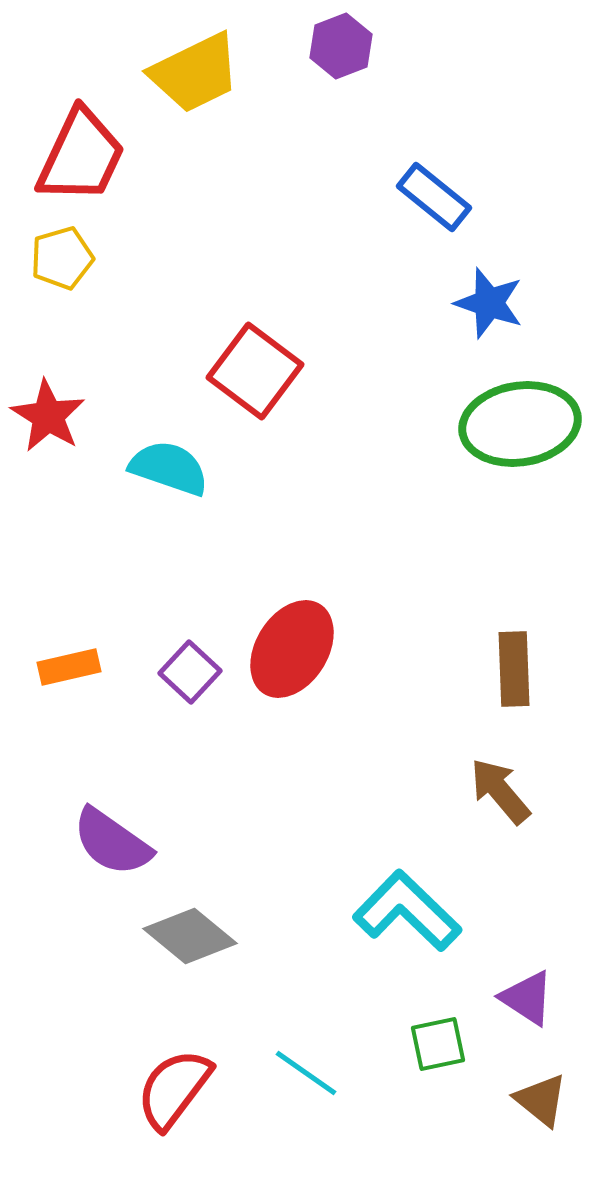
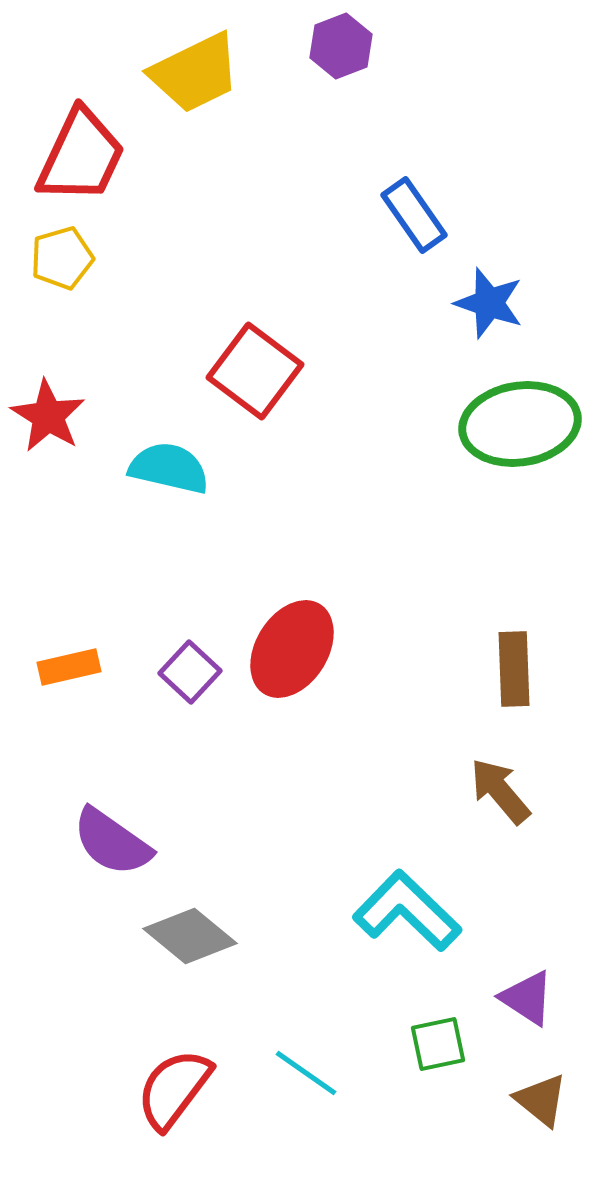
blue rectangle: moved 20 px left, 18 px down; rotated 16 degrees clockwise
cyan semicircle: rotated 6 degrees counterclockwise
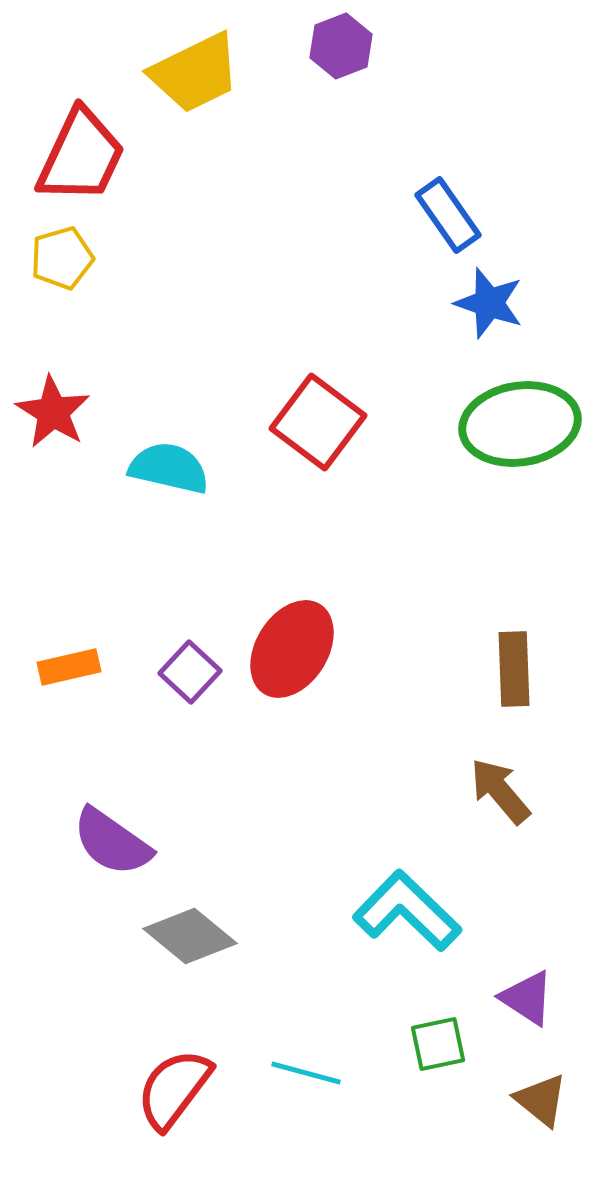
blue rectangle: moved 34 px right
red square: moved 63 px right, 51 px down
red star: moved 5 px right, 4 px up
cyan line: rotated 20 degrees counterclockwise
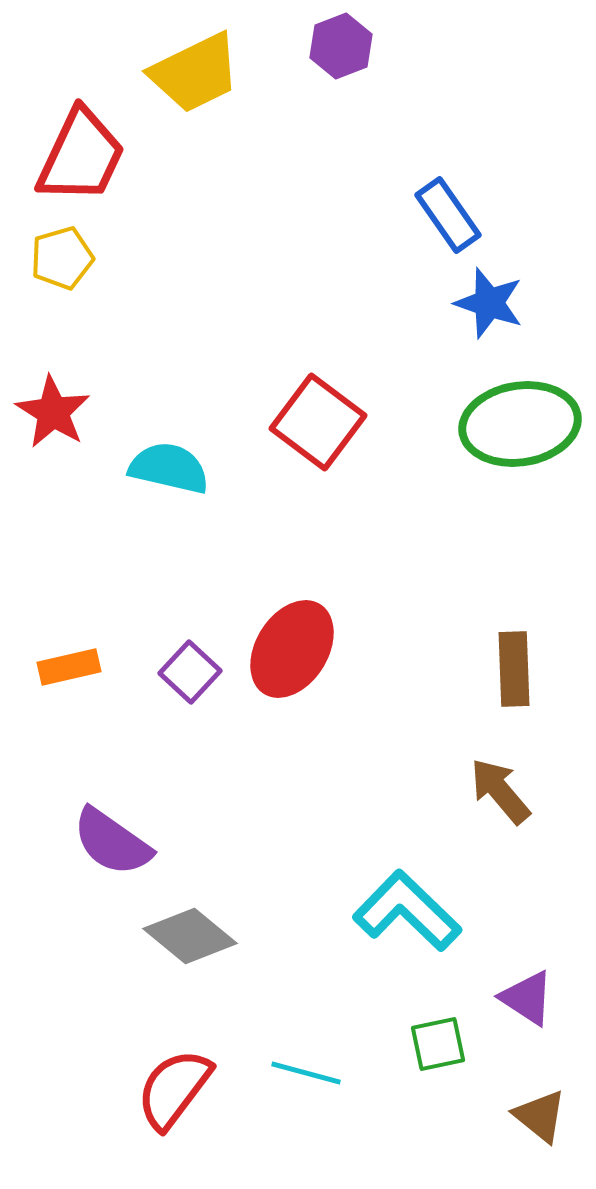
brown triangle: moved 1 px left, 16 px down
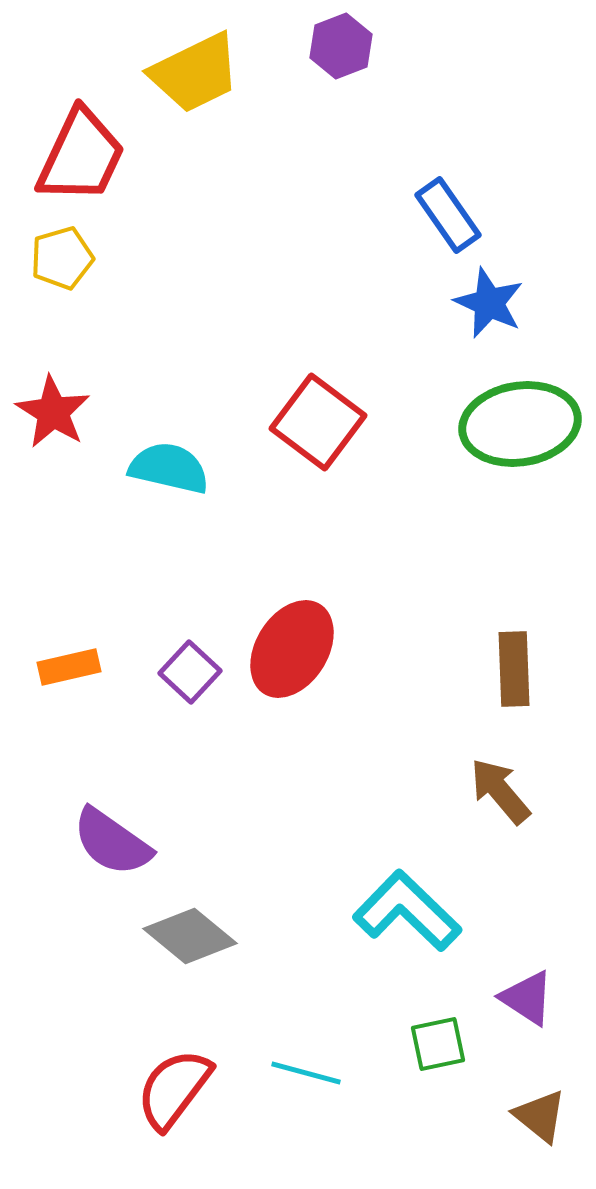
blue star: rotated 6 degrees clockwise
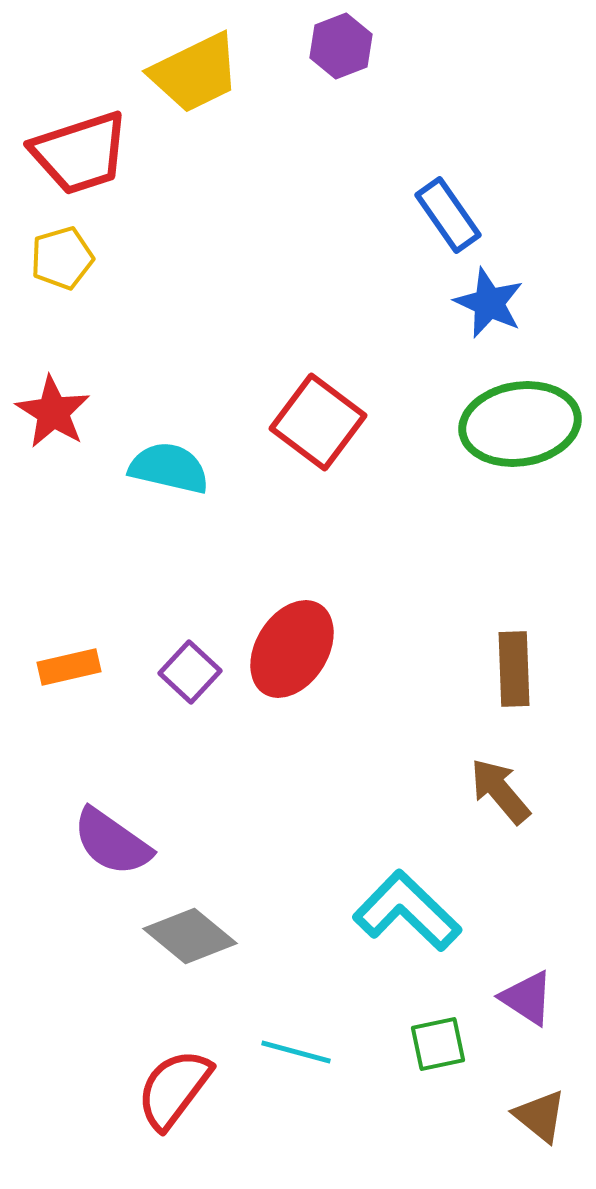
red trapezoid: moved 1 px left, 3 px up; rotated 47 degrees clockwise
cyan line: moved 10 px left, 21 px up
